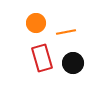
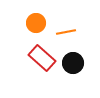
red rectangle: rotated 32 degrees counterclockwise
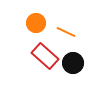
orange line: rotated 36 degrees clockwise
red rectangle: moved 3 px right, 2 px up
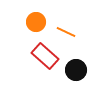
orange circle: moved 1 px up
black circle: moved 3 px right, 7 px down
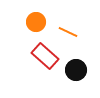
orange line: moved 2 px right
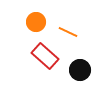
black circle: moved 4 px right
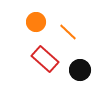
orange line: rotated 18 degrees clockwise
red rectangle: moved 3 px down
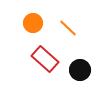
orange circle: moved 3 px left, 1 px down
orange line: moved 4 px up
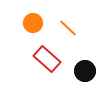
red rectangle: moved 2 px right
black circle: moved 5 px right, 1 px down
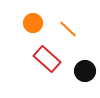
orange line: moved 1 px down
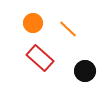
red rectangle: moved 7 px left, 1 px up
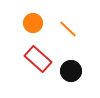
red rectangle: moved 2 px left, 1 px down
black circle: moved 14 px left
